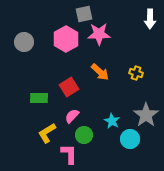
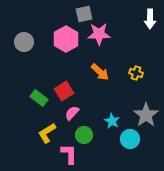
red square: moved 5 px left, 4 px down
green rectangle: rotated 36 degrees clockwise
pink semicircle: moved 3 px up
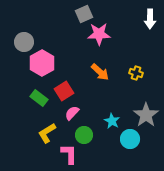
gray square: rotated 12 degrees counterclockwise
pink hexagon: moved 24 px left, 24 px down
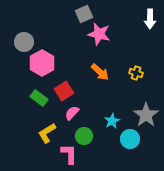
pink star: rotated 15 degrees clockwise
cyan star: rotated 14 degrees clockwise
green circle: moved 1 px down
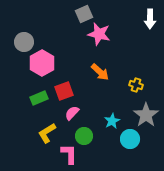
yellow cross: moved 12 px down
red square: rotated 12 degrees clockwise
green rectangle: rotated 60 degrees counterclockwise
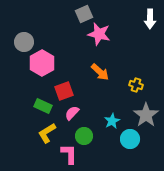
green rectangle: moved 4 px right, 8 px down; rotated 48 degrees clockwise
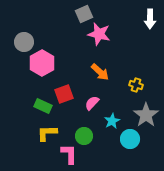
red square: moved 3 px down
pink semicircle: moved 20 px right, 10 px up
yellow L-shape: rotated 30 degrees clockwise
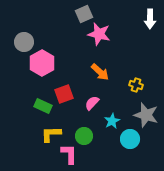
gray star: rotated 20 degrees counterclockwise
yellow L-shape: moved 4 px right, 1 px down
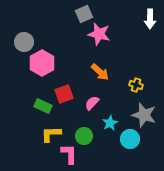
gray star: moved 2 px left
cyan star: moved 2 px left, 2 px down
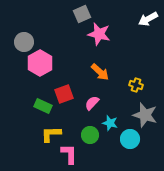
gray square: moved 2 px left
white arrow: moved 2 px left; rotated 60 degrees clockwise
pink hexagon: moved 2 px left
gray star: moved 1 px right
cyan star: rotated 28 degrees counterclockwise
green circle: moved 6 px right, 1 px up
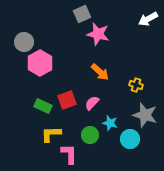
pink star: moved 1 px left
red square: moved 3 px right, 6 px down
